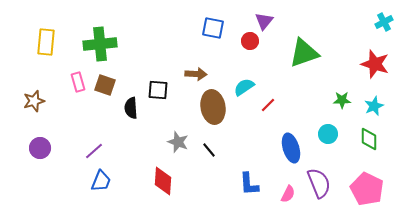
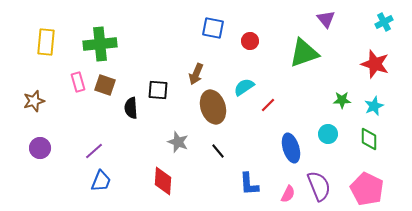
purple triangle: moved 62 px right, 2 px up; rotated 18 degrees counterclockwise
brown arrow: rotated 110 degrees clockwise
brown ellipse: rotated 8 degrees counterclockwise
black line: moved 9 px right, 1 px down
purple semicircle: moved 3 px down
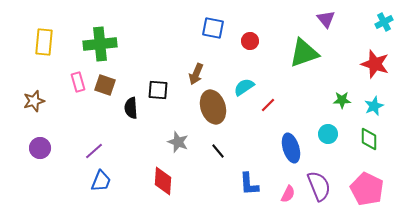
yellow rectangle: moved 2 px left
